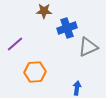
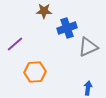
blue arrow: moved 11 px right
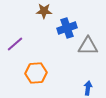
gray triangle: moved 1 px up; rotated 25 degrees clockwise
orange hexagon: moved 1 px right, 1 px down
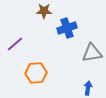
gray triangle: moved 4 px right, 7 px down; rotated 10 degrees counterclockwise
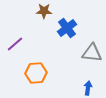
blue cross: rotated 18 degrees counterclockwise
gray triangle: rotated 15 degrees clockwise
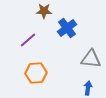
purple line: moved 13 px right, 4 px up
gray triangle: moved 1 px left, 6 px down
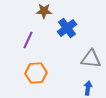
purple line: rotated 24 degrees counterclockwise
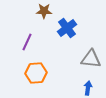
purple line: moved 1 px left, 2 px down
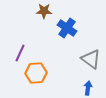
blue cross: rotated 18 degrees counterclockwise
purple line: moved 7 px left, 11 px down
gray triangle: rotated 30 degrees clockwise
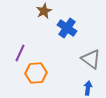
brown star: rotated 28 degrees counterclockwise
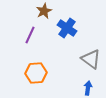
purple line: moved 10 px right, 18 px up
